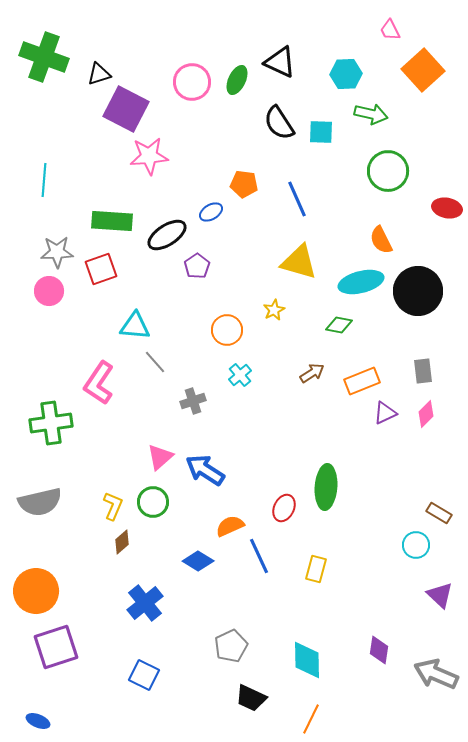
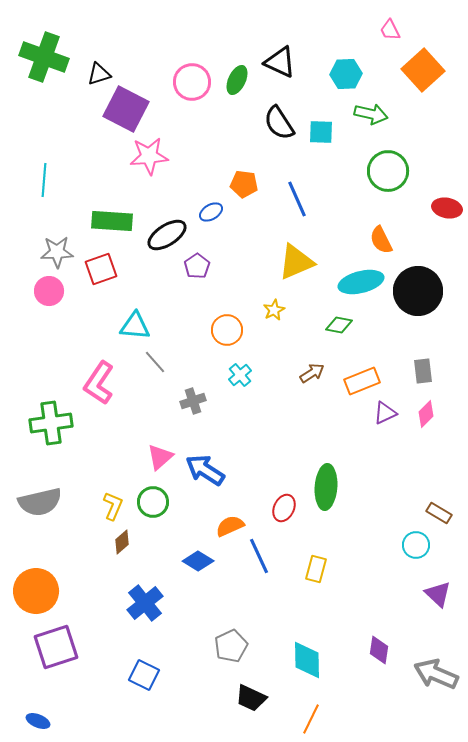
yellow triangle at (299, 262): moved 3 px left; rotated 39 degrees counterclockwise
purple triangle at (440, 595): moved 2 px left, 1 px up
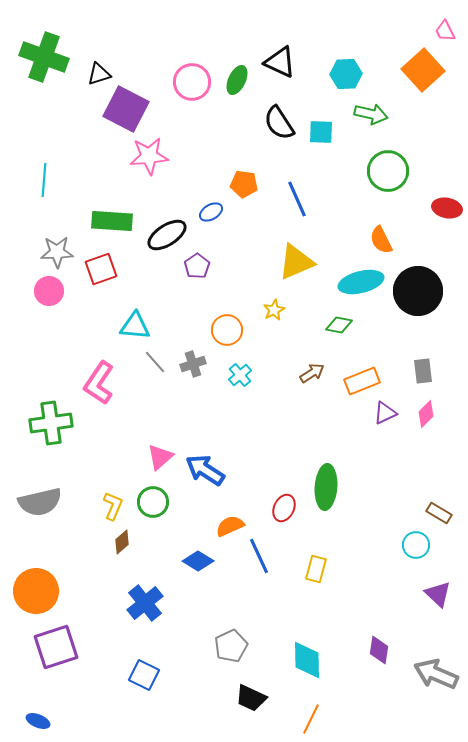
pink trapezoid at (390, 30): moved 55 px right, 1 px down
gray cross at (193, 401): moved 37 px up
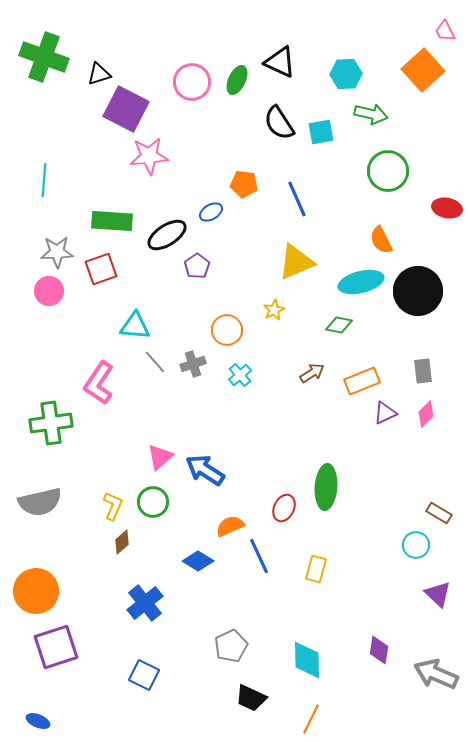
cyan square at (321, 132): rotated 12 degrees counterclockwise
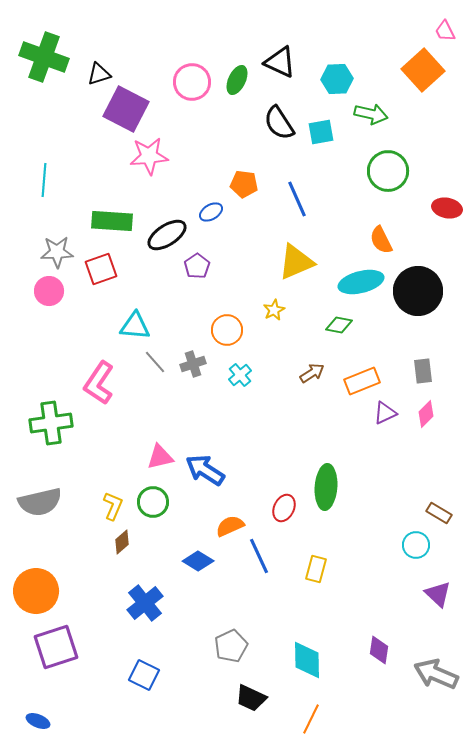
cyan hexagon at (346, 74): moved 9 px left, 5 px down
pink triangle at (160, 457): rotated 28 degrees clockwise
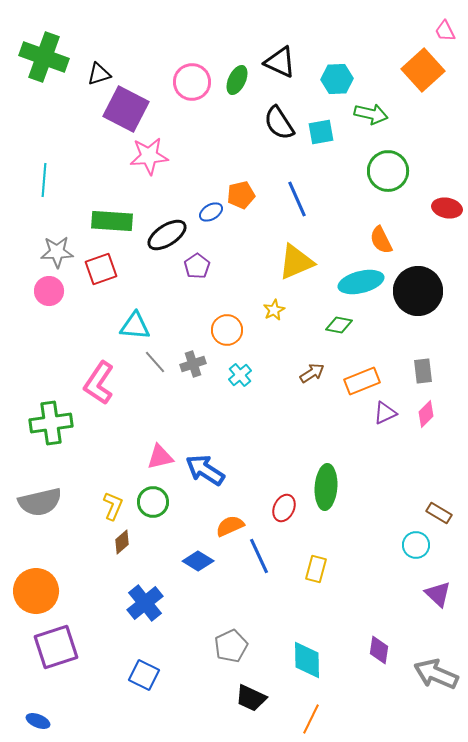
orange pentagon at (244, 184): moved 3 px left, 11 px down; rotated 20 degrees counterclockwise
